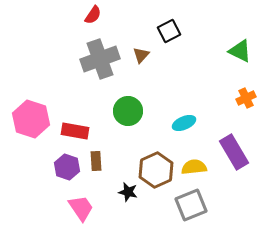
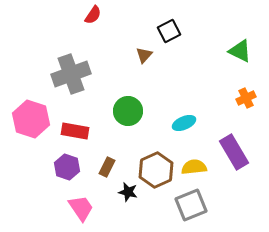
brown triangle: moved 3 px right
gray cross: moved 29 px left, 15 px down
brown rectangle: moved 11 px right, 6 px down; rotated 30 degrees clockwise
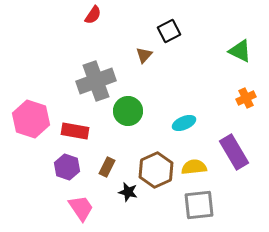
gray cross: moved 25 px right, 7 px down
gray square: moved 8 px right; rotated 16 degrees clockwise
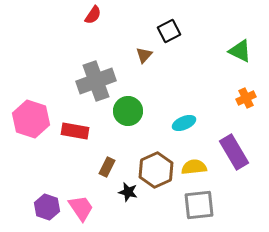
purple hexagon: moved 20 px left, 40 px down
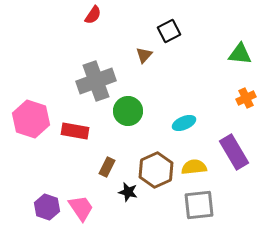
green triangle: moved 3 px down; rotated 20 degrees counterclockwise
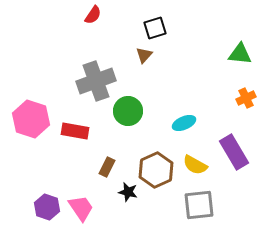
black square: moved 14 px left, 3 px up; rotated 10 degrees clockwise
yellow semicircle: moved 1 px right, 2 px up; rotated 145 degrees counterclockwise
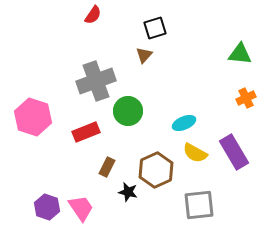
pink hexagon: moved 2 px right, 2 px up
red rectangle: moved 11 px right, 1 px down; rotated 32 degrees counterclockwise
yellow semicircle: moved 12 px up
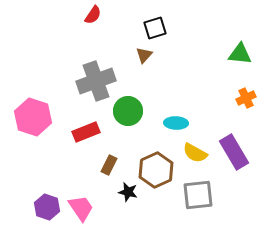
cyan ellipse: moved 8 px left; rotated 25 degrees clockwise
brown rectangle: moved 2 px right, 2 px up
gray square: moved 1 px left, 10 px up
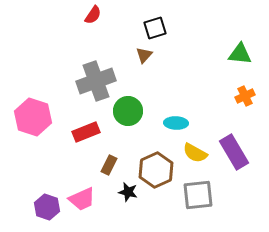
orange cross: moved 1 px left, 2 px up
pink trapezoid: moved 1 px right, 9 px up; rotated 100 degrees clockwise
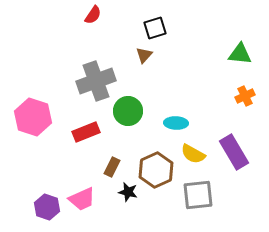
yellow semicircle: moved 2 px left, 1 px down
brown rectangle: moved 3 px right, 2 px down
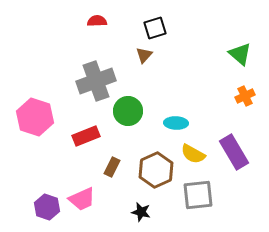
red semicircle: moved 4 px right, 6 px down; rotated 126 degrees counterclockwise
green triangle: rotated 35 degrees clockwise
pink hexagon: moved 2 px right
red rectangle: moved 4 px down
black star: moved 13 px right, 20 px down
